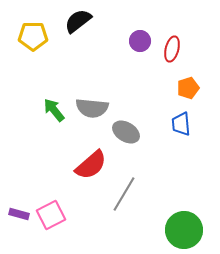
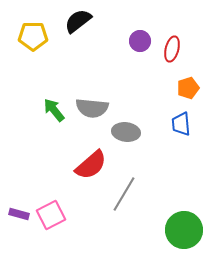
gray ellipse: rotated 24 degrees counterclockwise
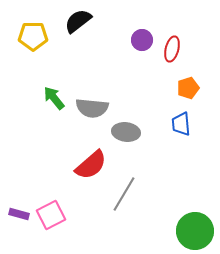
purple circle: moved 2 px right, 1 px up
green arrow: moved 12 px up
green circle: moved 11 px right, 1 px down
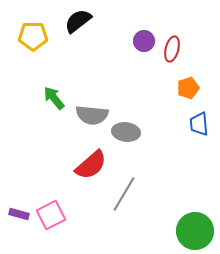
purple circle: moved 2 px right, 1 px down
gray semicircle: moved 7 px down
blue trapezoid: moved 18 px right
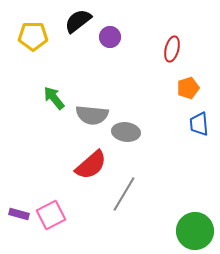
purple circle: moved 34 px left, 4 px up
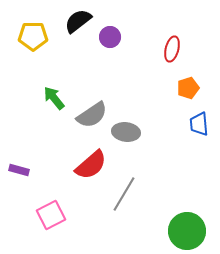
gray semicircle: rotated 40 degrees counterclockwise
purple rectangle: moved 44 px up
green circle: moved 8 px left
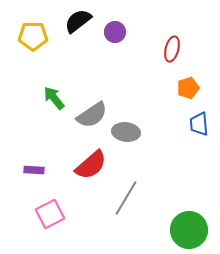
purple circle: moved 5 px right, 5 px up
purple rectangle: moved 15 px right; rotated 12 degrees counterclockwise
gray line: moved 2 px right, 4 px down
pink square: moved 1 px left, 1 px up
green circle: moved 2 px right, 1 px up
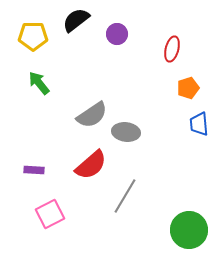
black semicircle: moved 2 px left, 1 px up
purple circle: moved 2 px right, 2 px down
green arrow: moved 15 px left, 15 px up
gray line: moved 1 px left, 2 px up
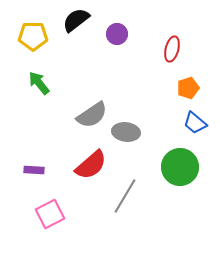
blue trapezoid: moved 4 px left, 1 px up; rotated 45 degrees counterclockwise
green circle: moved 9 px left, 63 px up
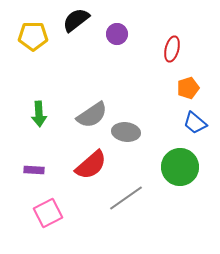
green arrow: moved 31 px down; rotated 145 degrees counterclockwise
gray line: moved 1 px right, 2 px down; rotated 24 degrees clockwise
pink square: moved 2 px left, 1 px up
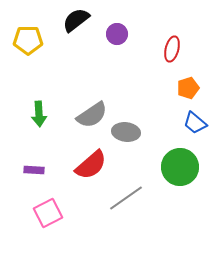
yellow pentagon: moved 5 px left, 4 px down
